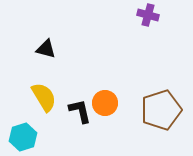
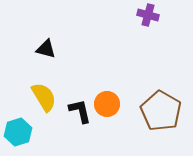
orange circle: moved 2 px right, 1 px down
brown pentagon: moved 1 px down; rotated 24 degrees counterclockwise
cyan hexagon: moved 5 px left, 5 px up
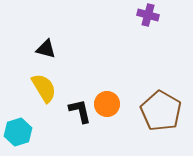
yellow semicircle: moved 9 px up
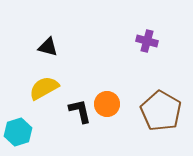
purple cross: moved 1 px left, 26 px down
black triangle: moved 2 px right, 2 px up
yellow semicircle: rotated 88 degrees counterclockwise
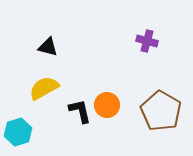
orange circle: moved 1 px down
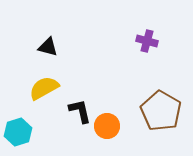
orange circle: moved 21 px down
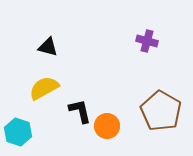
cyan hexagon: rotated 24 degrees counterclockwise
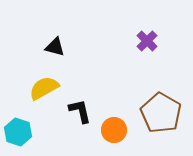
purple cross: rotated 30 degrees clockwise
black triangle: moved 7 px right
brown pentagon: moved 2 px down
orange circle: moved 7 px right, 4 px down
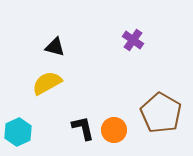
purple cross: moved 14 px left, 1 px up; rotated 10 degrees counterclockwise
yellow semicircle: moved 3 px right, 5 px up
black L-shape: moved 3 px right, 17 px down
cyan hexagon: rotated 16 degrees clockwise
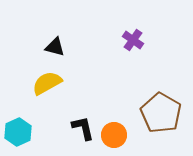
orange circle: moved 5 px down
